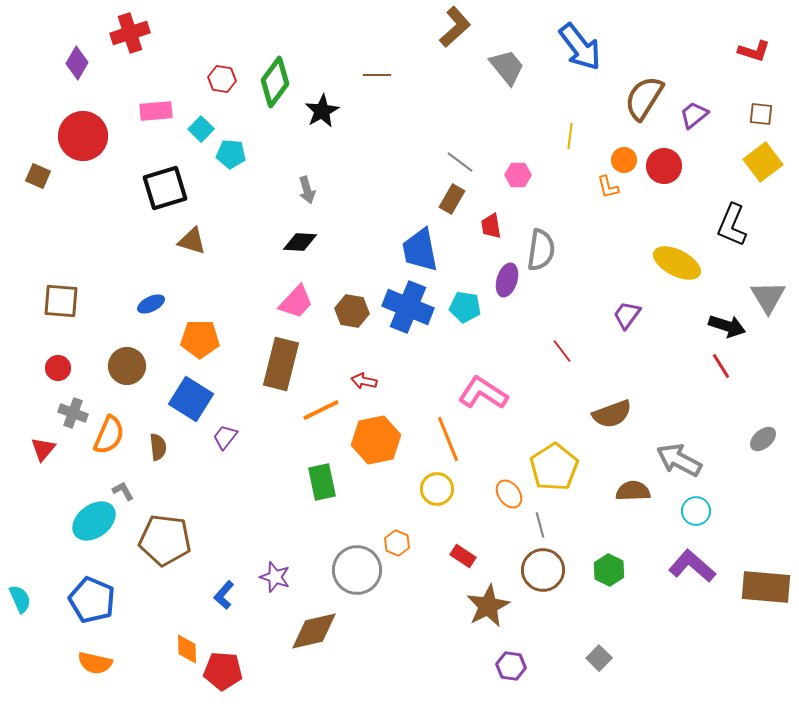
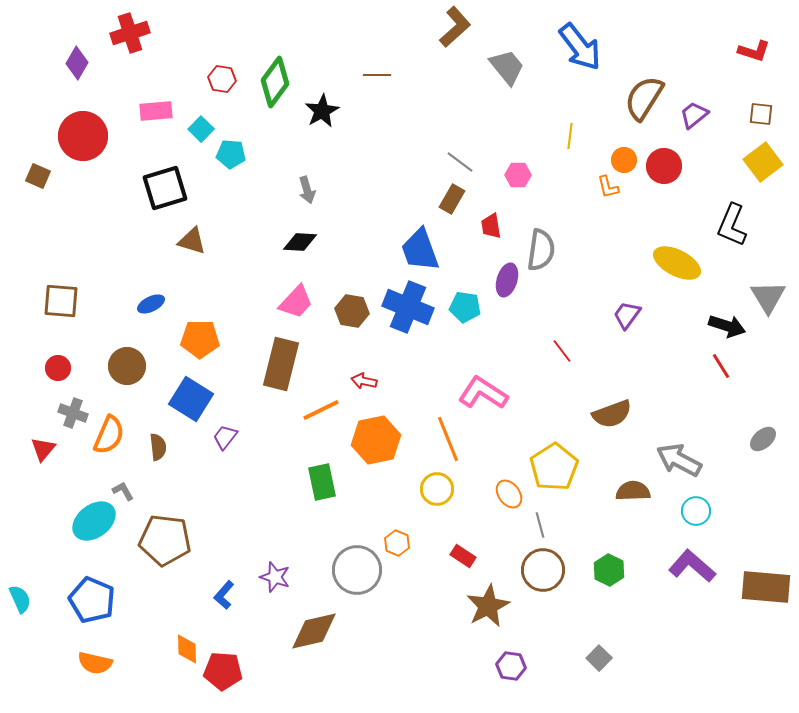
blue trapezoid at (420, 250): rotated 9 degrees counterclockwise
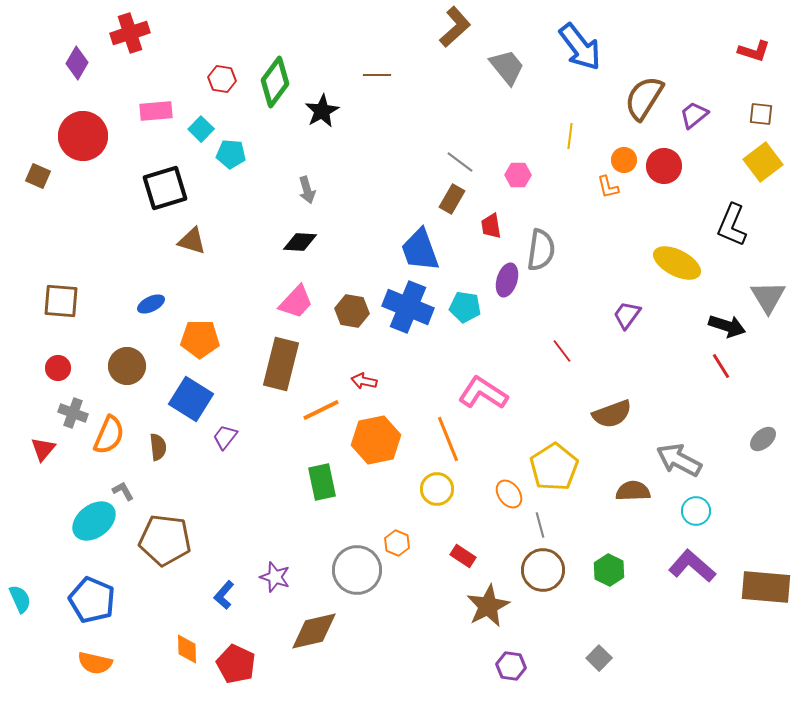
red pentagon at (223, 671): moved 13 px right, 7 px up; rotated 21 degrees clockwise
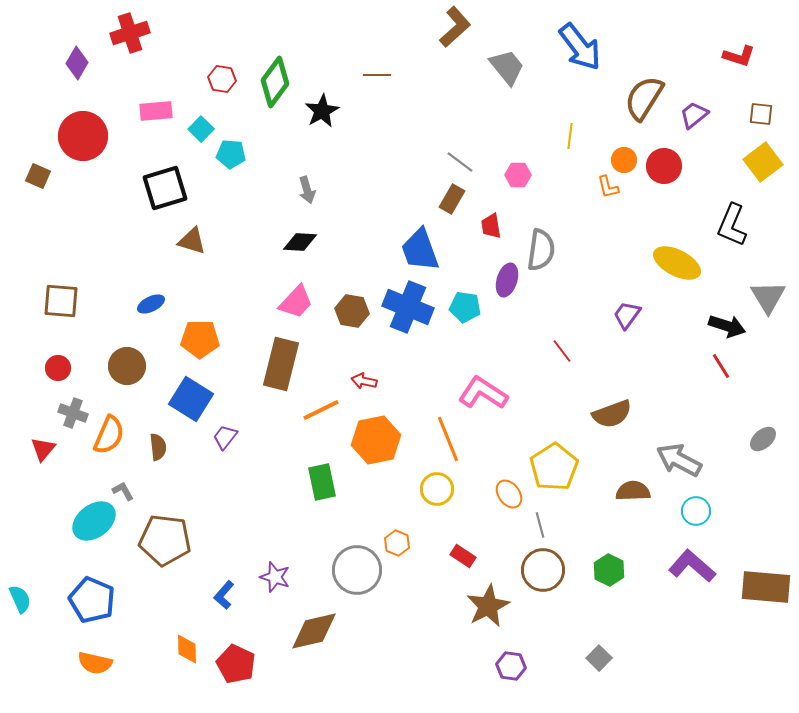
red L-shape at (754, 51): moved 15 px left, 5 px down
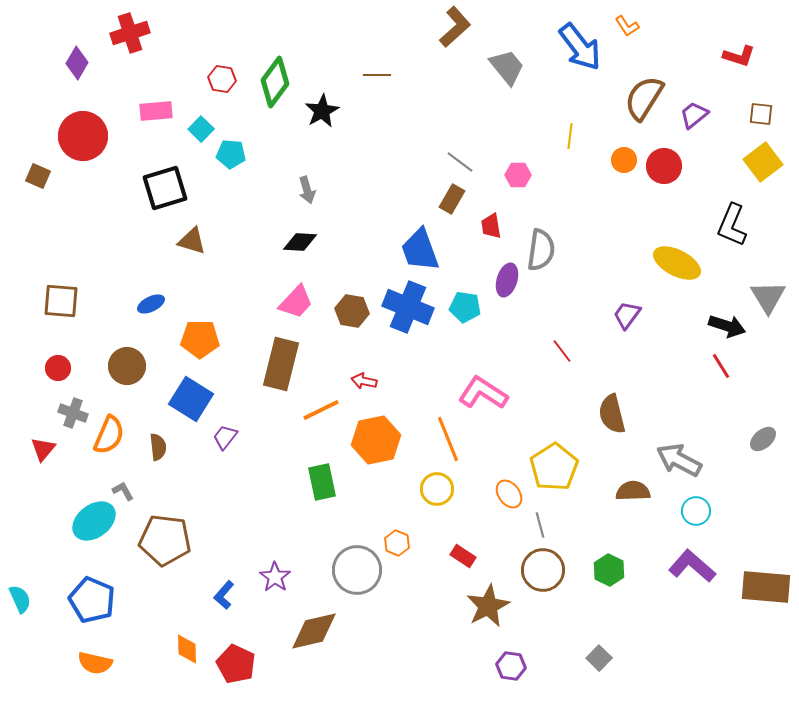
orange L-shape at (608, 187): moved 19 px right, 161 px up; rotated 20 degrees counterclockwise
brown semicircle at (612, 414): rotated 96 degrees clockwise
purple star at (275, 577): rotated 16 degrees clockwise
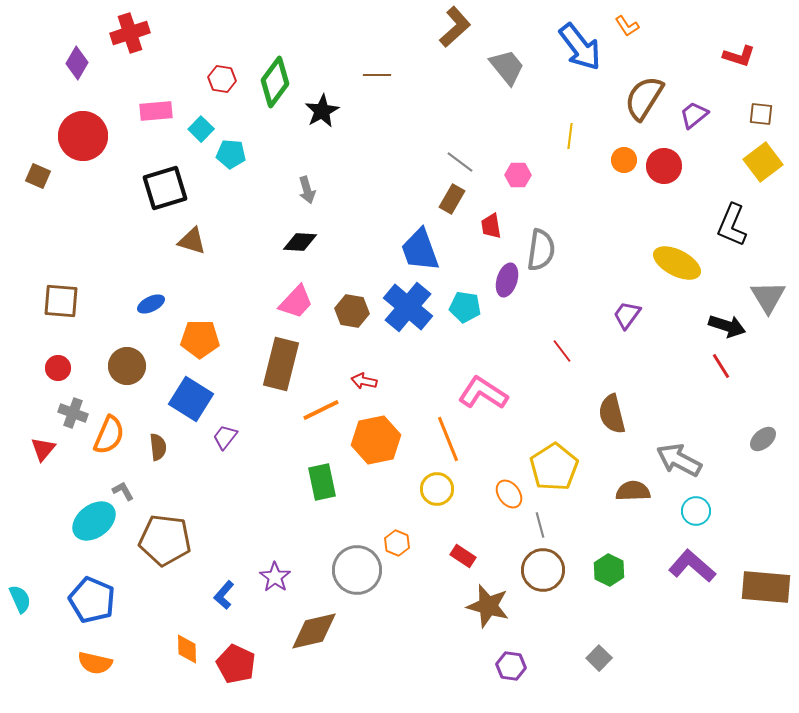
blue cross at (408, 307): rotated 18 degrees clockwise
brown star at (488, 606): rotated 30 degrees counterclockwise
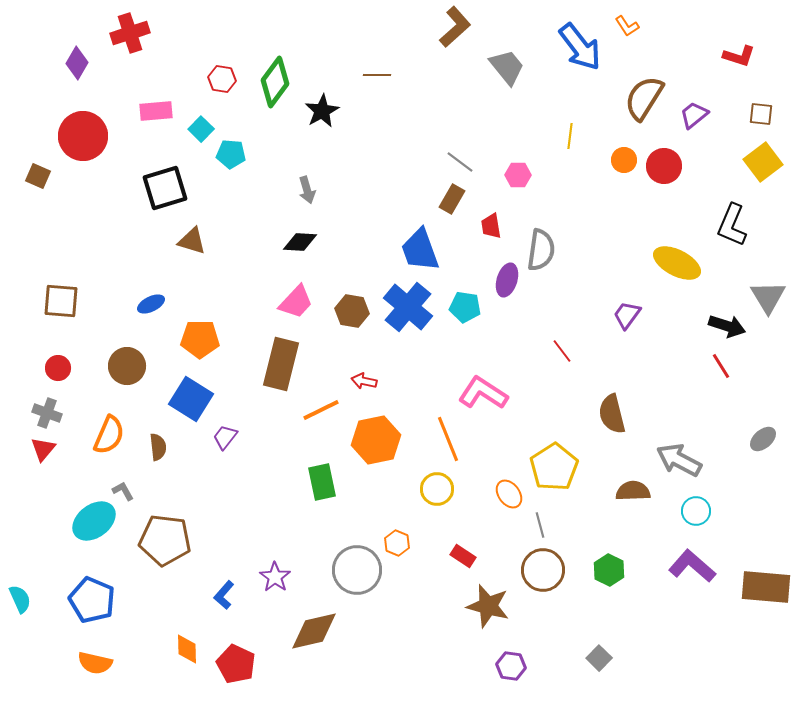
gray cross at (73, 413): moved 26 px left
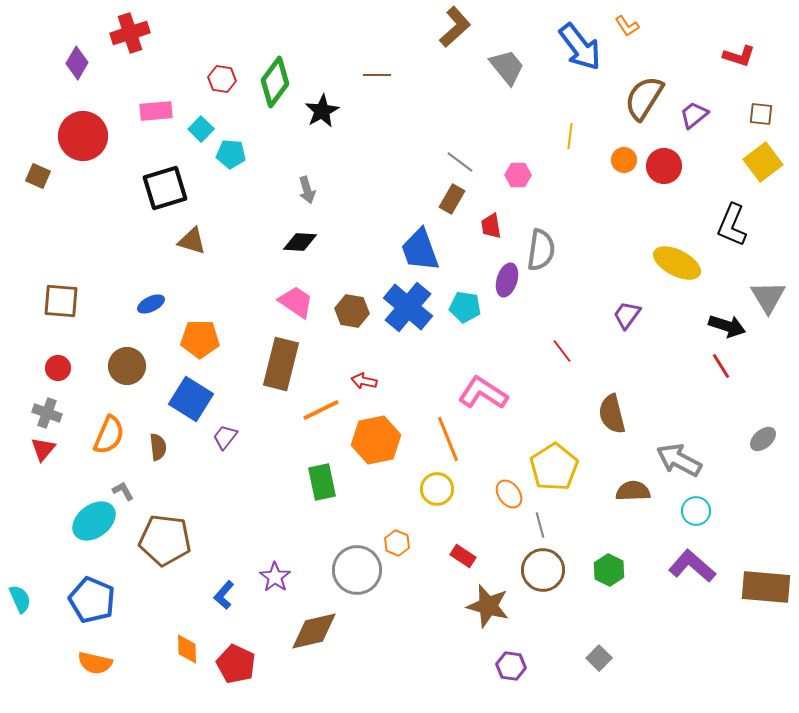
pink trapezoid at (296, 302): rotated 99 degrees counterclockwise
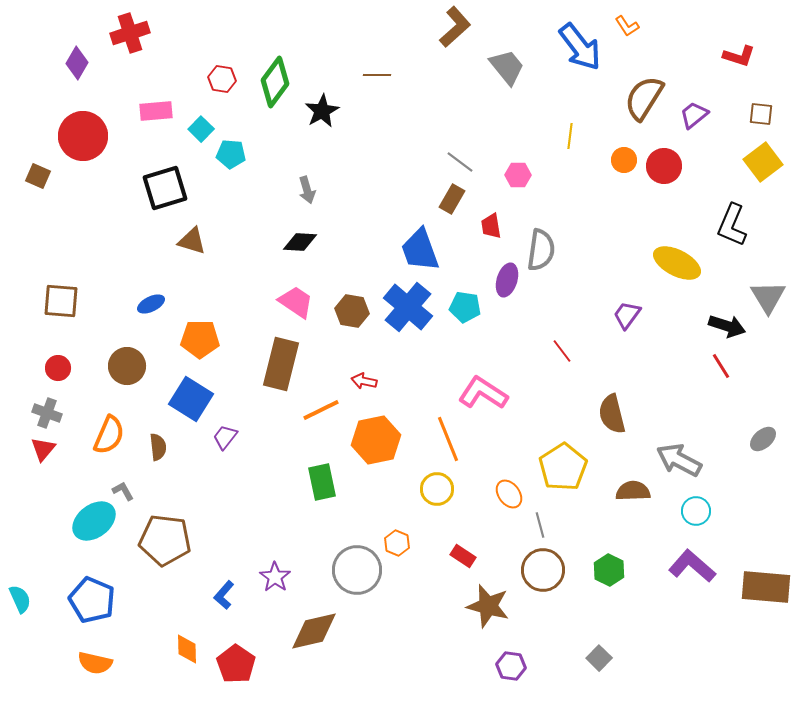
yellow pentagon at (554, 467): moved 9 px right
red pentagon at (236, 664): rotated 9 degrees clockwise
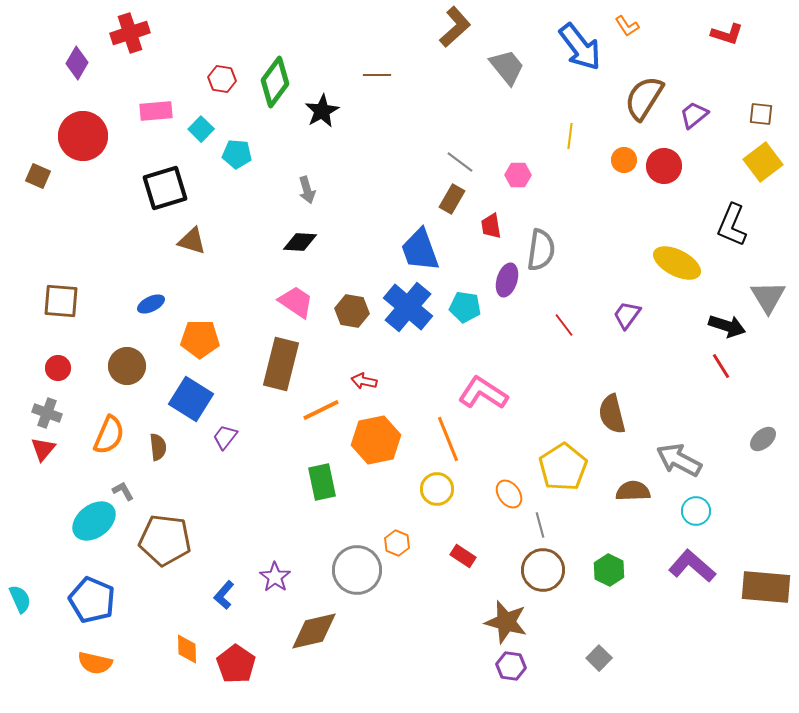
red L-shape at (739, 56): moved 12 px left, 22 px up
cyan pentagon at (231, 154): moved 6 px right
red line at (562, 351): moved 2 px right, 26 px up
brown star at (488, 606): moved 18 px right, 16 px down
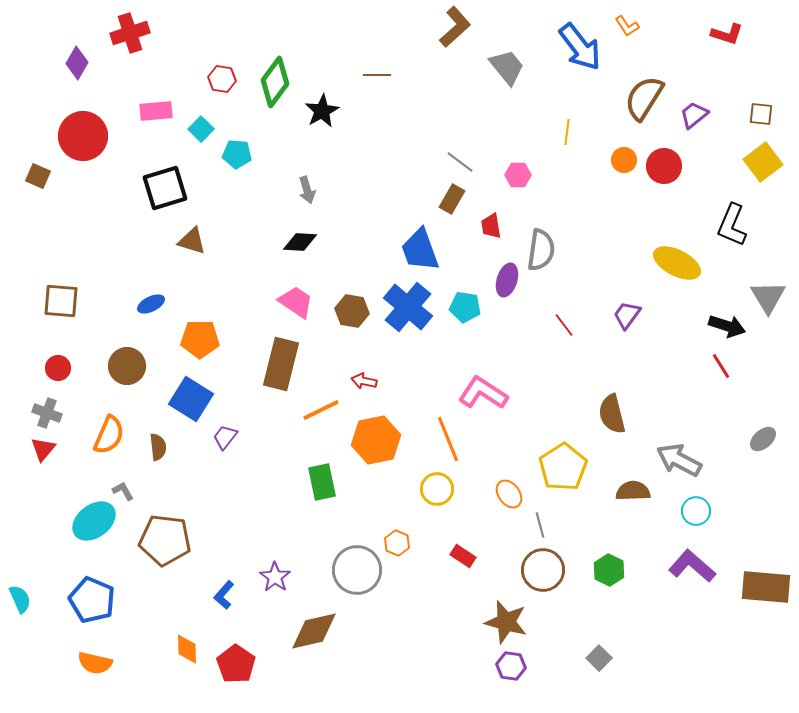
yellow line at (570, 136): moved 3 px left, 4 px up
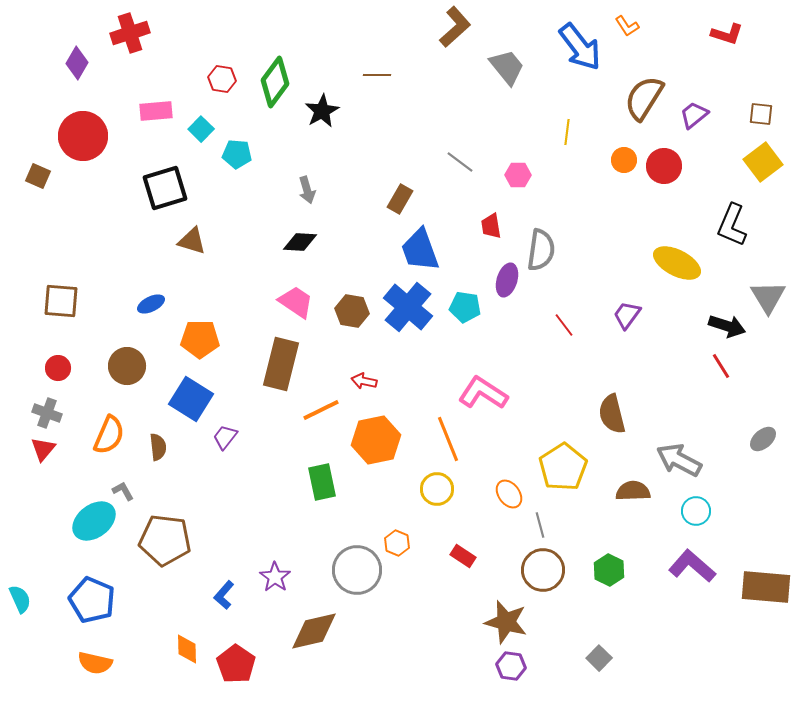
brown rectangle at (452, 199): moved 52 px left
